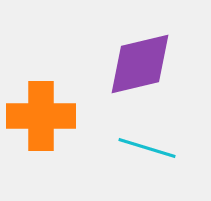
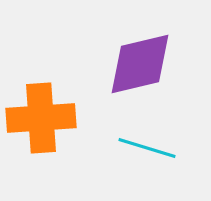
orange cross: moved 2 px down; rotated 4 degrees counterclockwise
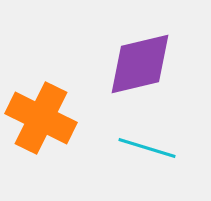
orange cross: rotated 30 degrees clockwise
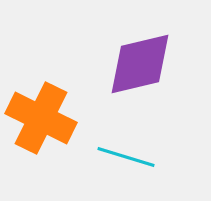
cyan line: moved 21 px left, 9 px down
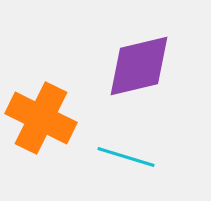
purple diamond: moved 1 px left, 2 px down
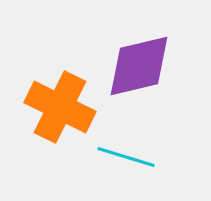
orange cross: moved 19 px right, 11 px up
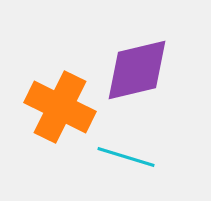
purple diamond: moved 2 px left, 4 px down
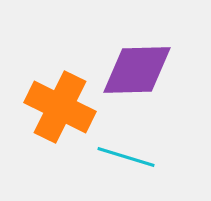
purple diamond: rotated 12 degrees clockwise
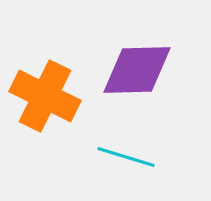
orange cross: moved 15 px left, 11 px up
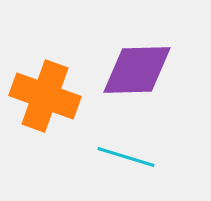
orange cross: rotated 6 degrees counterclockwise
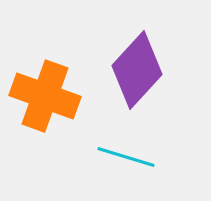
purple diamond: rotated 46 degrees counterclockwise
